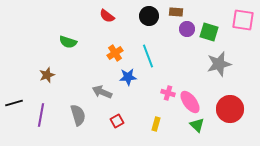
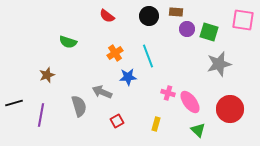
gray semicircle: moved 1 px right, 9 px up
green triangle: moved 1 px right, 5 px down
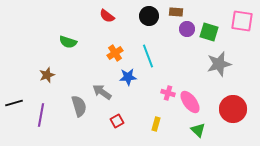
pink square: moved 1 px left, 1 px down
gray arrow: rotated 12 degrees clockwise
red circle: moved 3 px right
